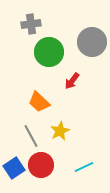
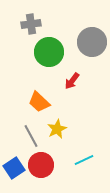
yellow star: moved 3 px left, 2 px up
cyan line: moved 7 px up
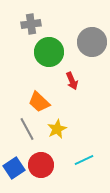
red arrow: rotated 60 degrees counterclockwise
gray line: moved 4 px left, 7 px up
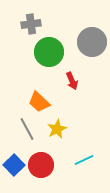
blue square: moved 3 px up; rotated 10 degrees counterclockwise
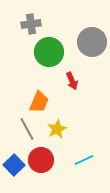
orange trapezoid: rotated 110 degrees counterclockwise
red circle: moved 5 px up
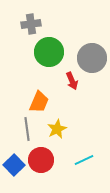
gray circle: moved 16 px down
gray line: rotated 20 degrees clockwise
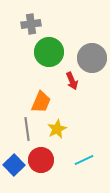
orange trapezoid: moved 2 px right
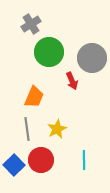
gray cross: rotated 24 degrees counterclockwise
orange trapezoid: moved 7 px left, 5 px up
cyan line: rotated 66 degrees counterclockwise
